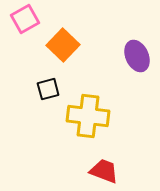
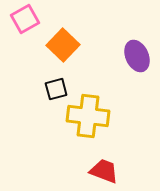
black square: moved 8 px right
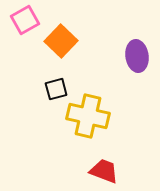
pink square: moved 1 px down
orange square: moved 2 px left, 4 px up
purple ellipse: rotated 16 degrees clockwise
yellow cross: rotated 6 degrees clockwise
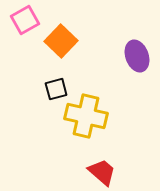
purple ellipse: rotated 12 degrees counterclockwise
yellow cross: moved 2 px left
red trapezoid: moved 2 px left, 1 px down; rotated 20 degrees clockwise
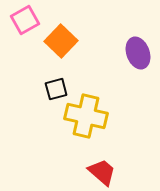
purple ellipse: moved 1 px right, 3 px up
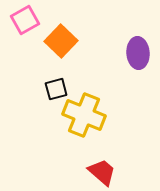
purple ellipse: rotated 16 degrees clockwise
yellow cross: moved 2 px left, 1 px up; rotated 9 degrees clockwise
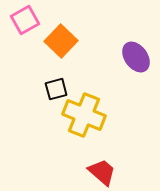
purple ellipse: moved 2 px left, 4 px down; rotated 32 degrees counterclockwise
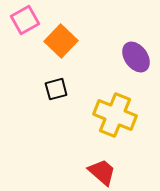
yellow cross: moved 31 px right
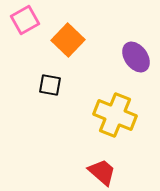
orange square: moved 7 px right, 1 px up
black square: moved 6 px left, 4 px up; rotated 25 degrees clockwise
